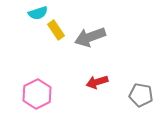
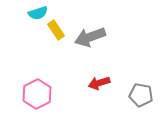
red arrow: moved 2 px right, 1 px down
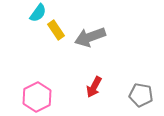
cyan semicircle: rotated 36 degrees counterclockwise
red arrow: moved 5 px left, 4 px down; rotated 45 degrees counterclockwise
pink hexagon: moved 3 px down
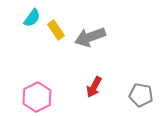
cyan semicircle: moved 6 px left, 5 px down
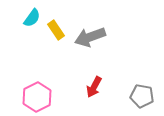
gray pentagon: moved 1 px right, 1 px down
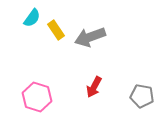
pink hexagon: rotated 16 degrees counterclockwise
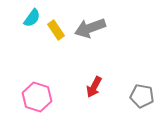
gray arrow: moved 9 px up
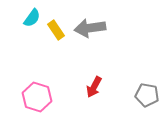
gray arrow: rotated 12 degrees clockwise
gray pentagon: moved 5 px right, 1 px up
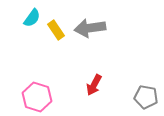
red arrow: moved 2 px up
gray pentagon: moved 1 px left, 2 px down
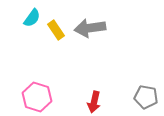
red arrow: moved 17 px down; rotated 15 degrees counterclockwise
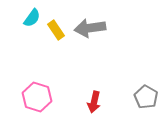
gray pentagon: rotated 20 degrees clockwise
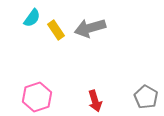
gray arrow: rotated 8 degrees counterclockwise
pink hexagon: rotated 24 degrees clockwise
red arrow: moved 1 px right, 1 px up; rotated 30 degrees counterclockwise
